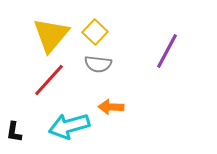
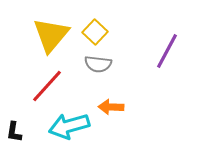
red line: moved 2 px left, 6 px down
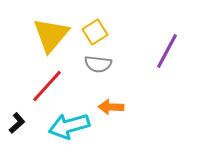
yellow square: rotated 15 degrees clockwise
black L-shape: moved 3 px right, 9 px up; rotated 140 degrees counterclockwise
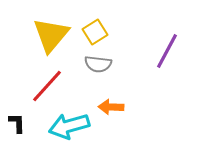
black L-shape: rotated 50 degrees counterclockwise
